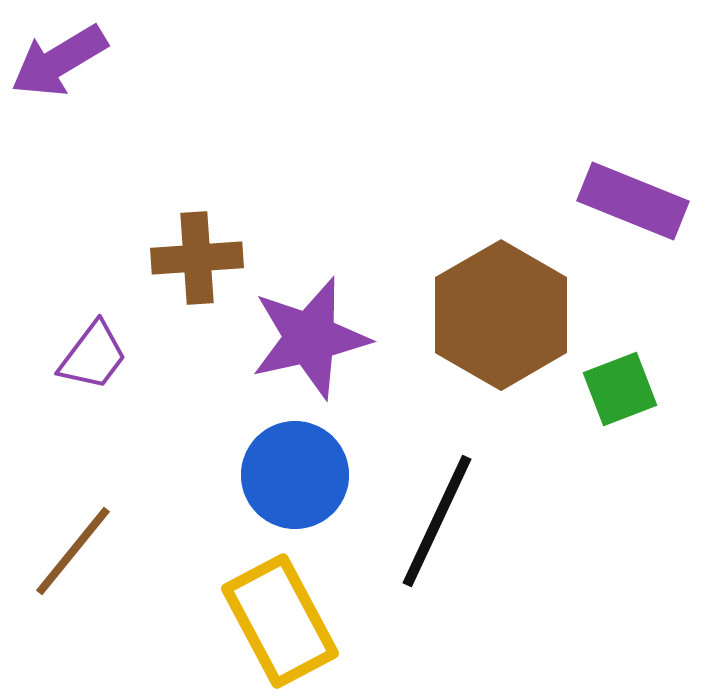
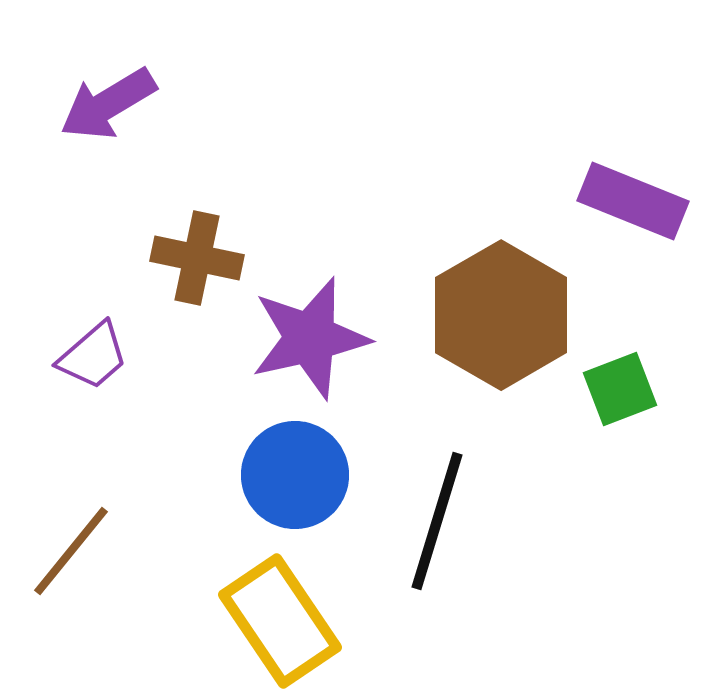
purple arrow: moved 49 px right, 43 px down
brown cross: rotated 16 degrees clockwise
purple trapezoid: rotated 12 degrees clockwise
black line: rotated 8 degrees counterclockwise
brown line: moved 2 px left
yellow rectangle: rotated 6 degrees counterclockwise
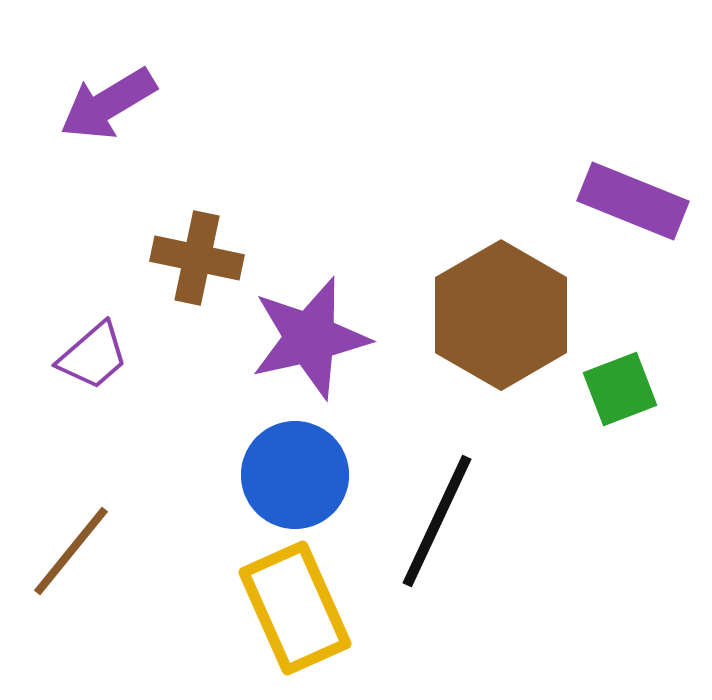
black line: rotated 8 degrees clockwise
yellow rectangle: moved 15 px right, 13 px up; rotated 10 degrees clockwise
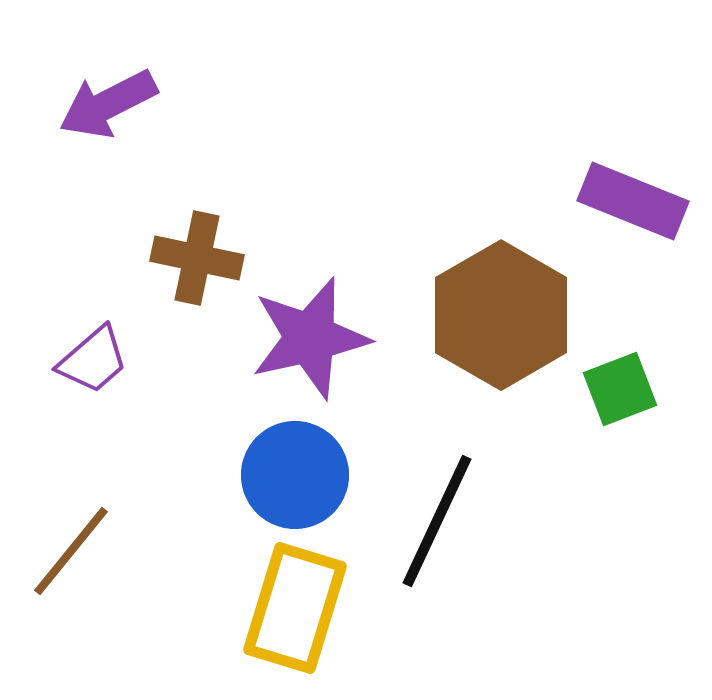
purple arrow: rotated 4 degrees clockwise
purple trapezoid: moved 4 px down
yellow rectangle: rotated 41 degrees clockwise
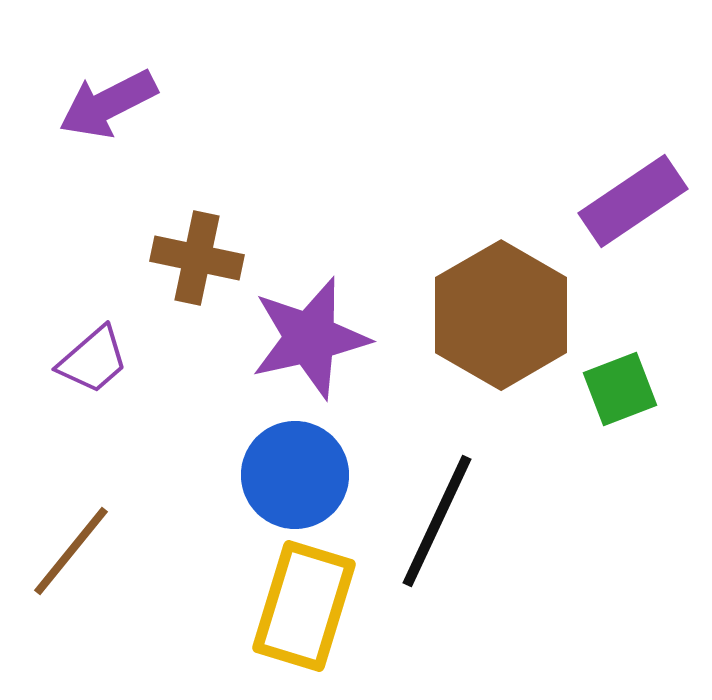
purple rectangle: rotated 56 degrees counterclockwise
yellow rectangle: moved 9 px right, 2 px up
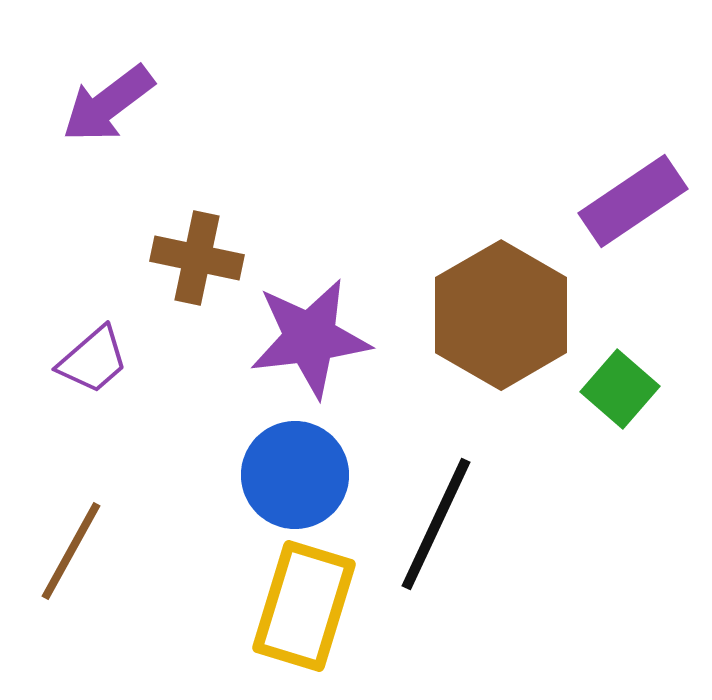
purple arrow: rotated 10 degrees counterclockwise
purple star: rotated 6 degrees clockwise
green square: rotated 28 degrees counterclockwise
black line: moved 1 px left, 3 px down
brown line: rotated 10 degrees counterclockwise
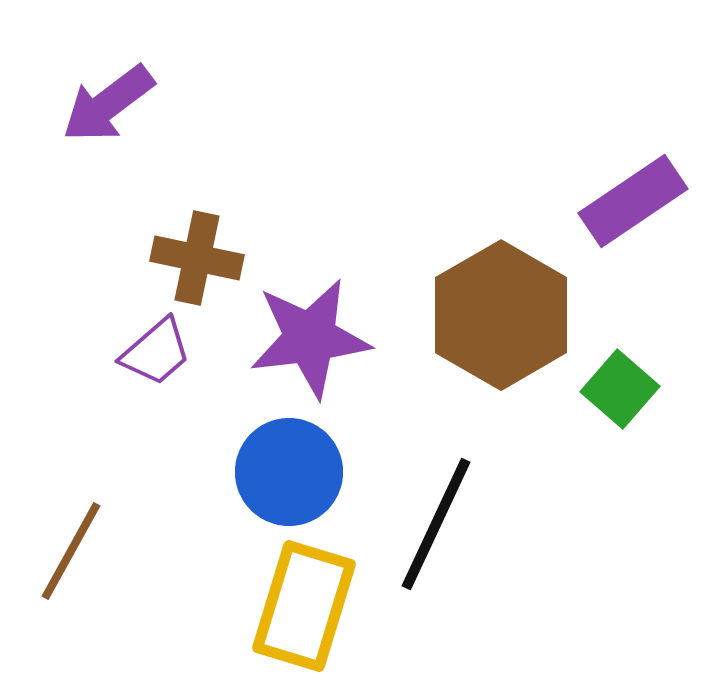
purple trapezoid: moved 63 px right, 8 px up
blue circle: moved 6 px left, 3 px up
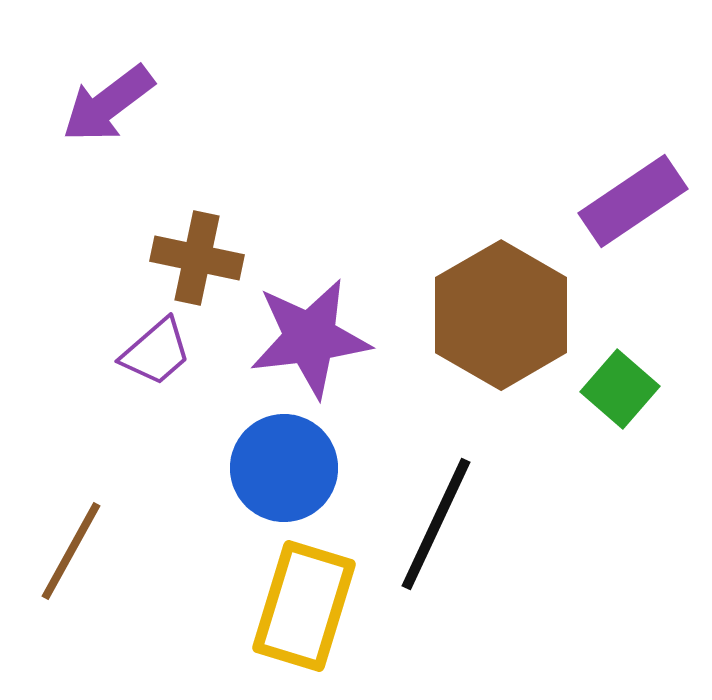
blue circle: moved 5 px left, 4 px up
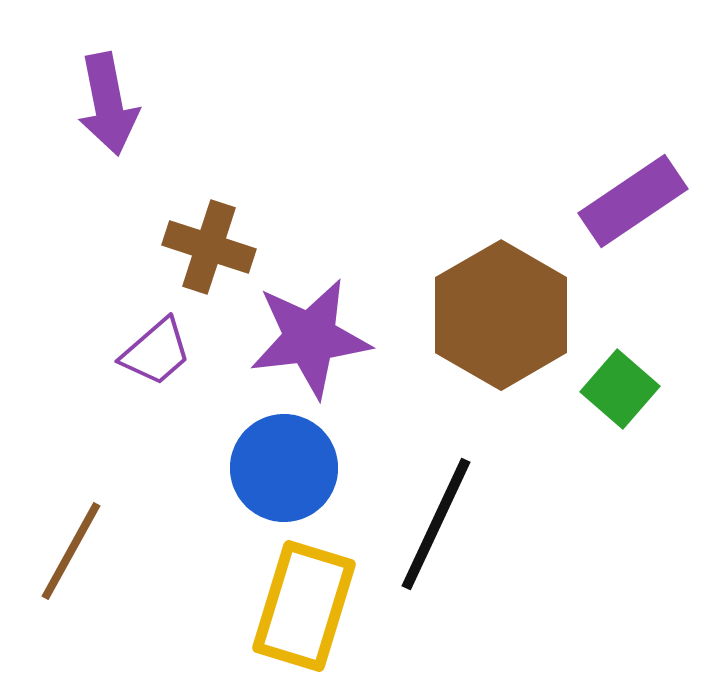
purple arrow: rotated 64 degrees counterclockwise
brown cross: moved 12 px right, 11 px up; rotated 6 degrees clockwise
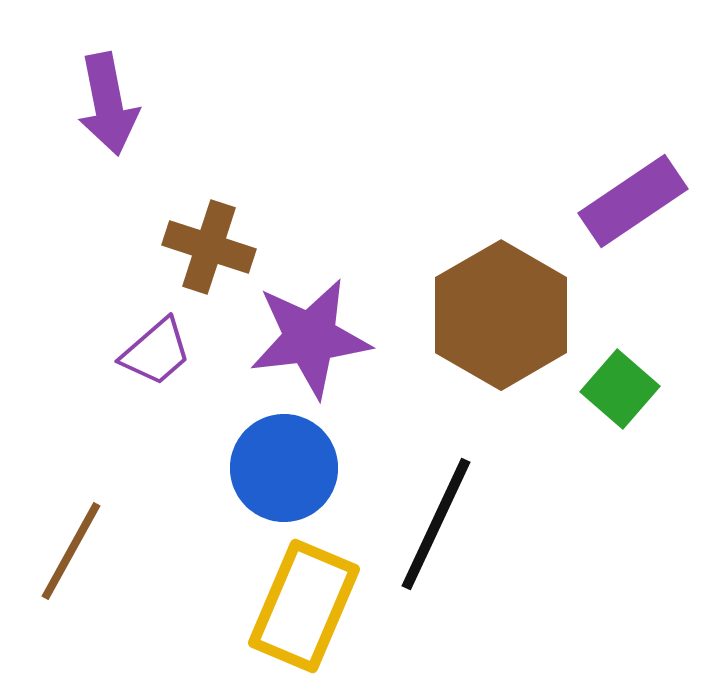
yellow rectangle: rotated 6 degrees clockwise
